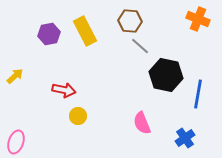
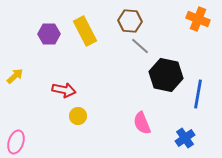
purple hexagon: rotated 10 degrees clockwise
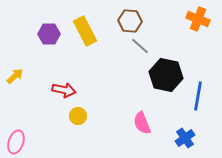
blue line: moved 2 px down
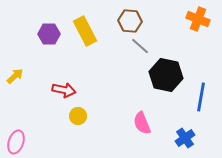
blue line: moved 3 px right, 1 px down
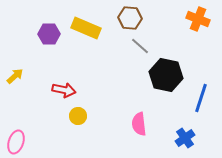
brown hexagon: moved 3 px up
yellow rectangle: moved 1 px right, 3 px up; rotated 40 degrees counterclockwise
blue line: moved 1 px down; rotated 8 degrees clockwise
pink semicircle: moved 3 px left, 1 px down; rotated 15 degrees clockwise
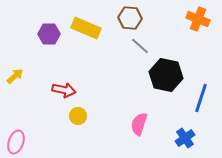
pink semicircle: rotated 25 degrees clockwise
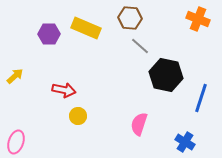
blue cross: moved 4 px down; rotated 24 degrees counterclockwise
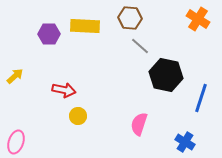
orange cross: rotated 10 degrees clockwise
yellow rectangle: moved 1 px left, 2 px up; rotated 20 degrees counterclockwise
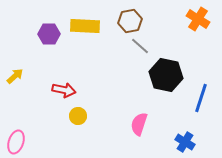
brown hexagon: moved 3 px down; rotated 15 degrees counterclockwise
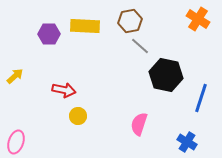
blue cross: moved 2 px right
